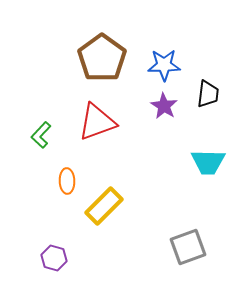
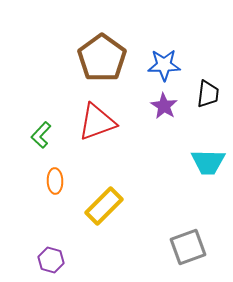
orange ellipse: moved 12 px left
purple hexagon: moved 3 px left, 2 px down
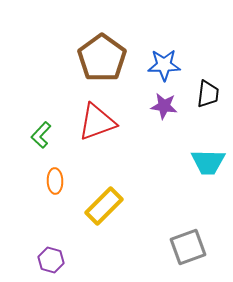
purple star: rotated 24 degrees counterclockwise
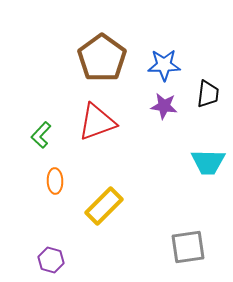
gray square: rotated 12 degrees clockwise
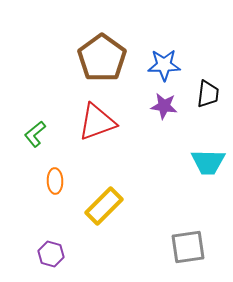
green L-shape: moved 6 px left, 1 px up; rotated 8 degrees clockwise
purple hexagon: moved 6 px up
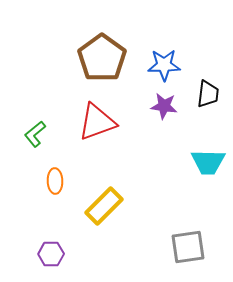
purple hexagon: rotated 15 degrees counterclockwise
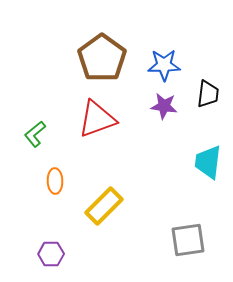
red triangle: moved 3 px up
cyan trapezoid: rotated 96 degrees clockwise
gray square: moved 7 px up
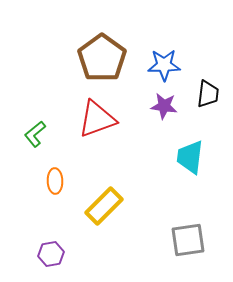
cyan trapezoid: moved 18 px left, 5 px up
purple hexagon: rotated 10 degrees counterclockwise
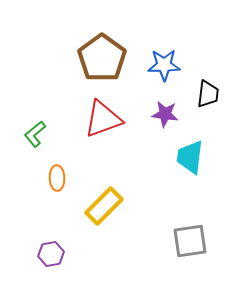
purple star: moved 1 px right, 8 px down
red triangle: moved 6 px right
orange ellipse: moved 2 px right, 3 px up
gray square: moved 2 px right, 1 px down
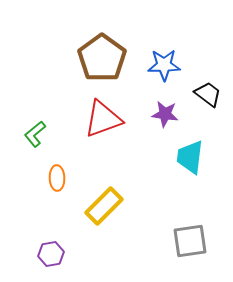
black trapezoid: rotated 60 degrees counterclockwise
